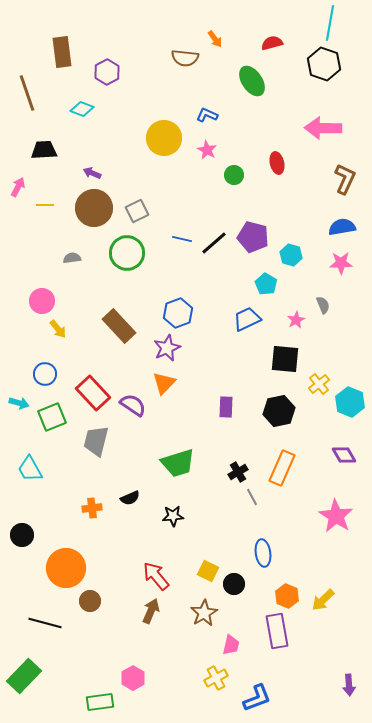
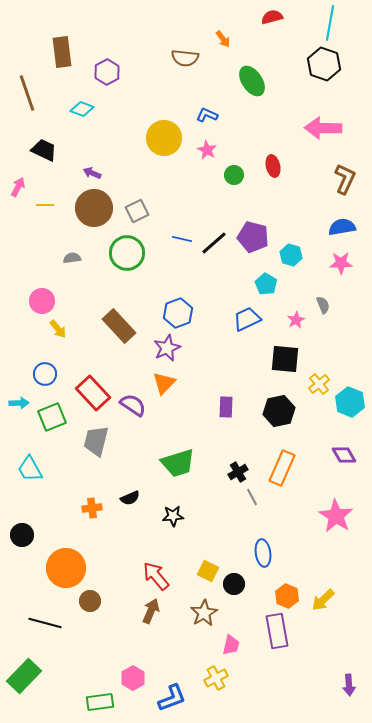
orange arrow at (215, 39): moved 8 px right
red semicircle at (272, 43): moved 26 px up
black trapezoid at (44, 150): rotated 28 degrees clockwise
red ellipse at (277, 163): moved 4 px left, 3 px down
cyan arrow at (19, 403): rotated 18 degrees counterclockwise
blue L-shape at (257, 698): moved 85 px left
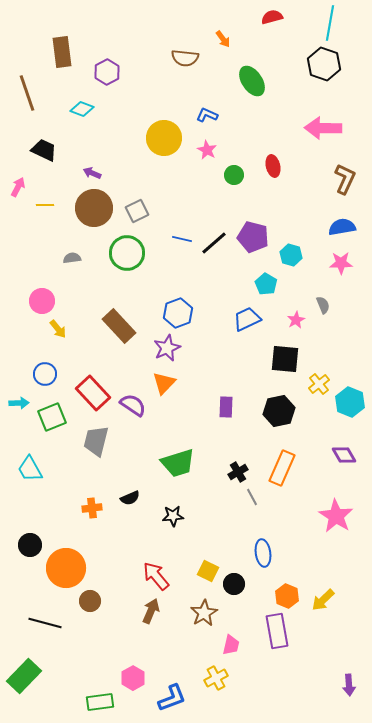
black circle at (22, 535): moved 8 px right, 10 px down
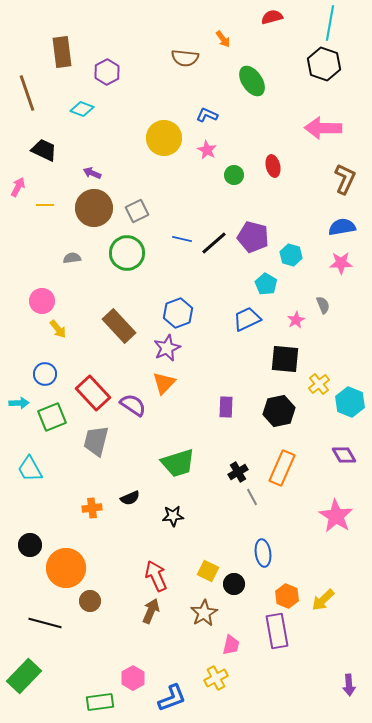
red arrow at (156, 576): rotated 16 degrees clockwise
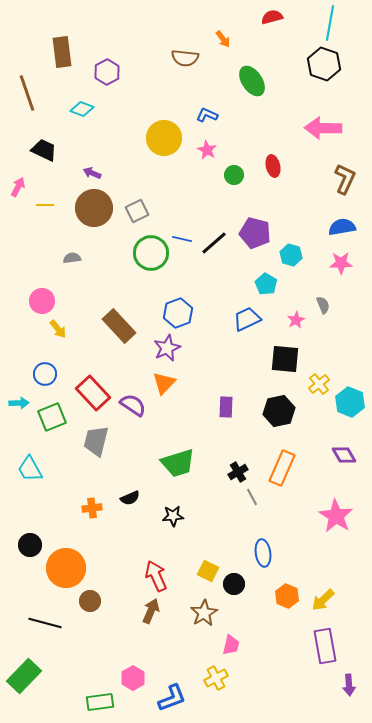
purple pentagon at (253, 237): moved 2 px right, 4 px up
green circle at (127, 253): moved 24 px right
purple rectangle at (277, 631): moved 48 px right, 15 px down
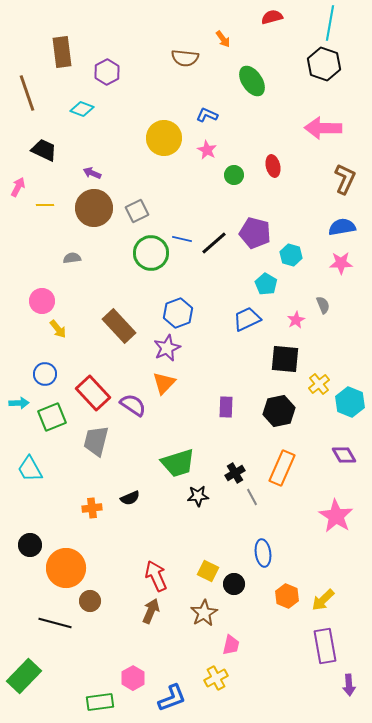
black cross at (238, 472): moved 3 px left, 1 px down
black star at (173, 516): moved 25 px right, 20 px up
black line at (45, 623): moved 10 px right
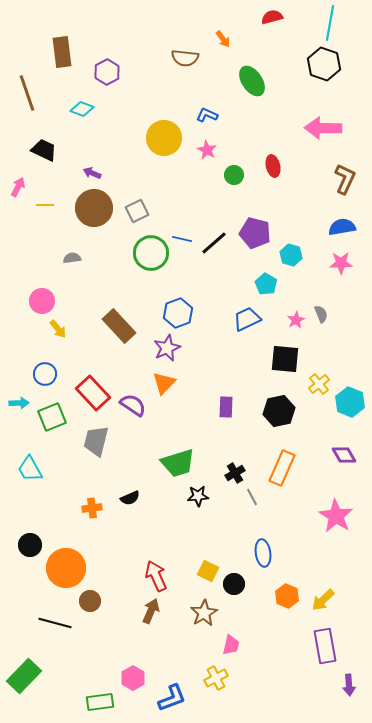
gray semicircle at (323, 305): moved 2 px left, 9 px down
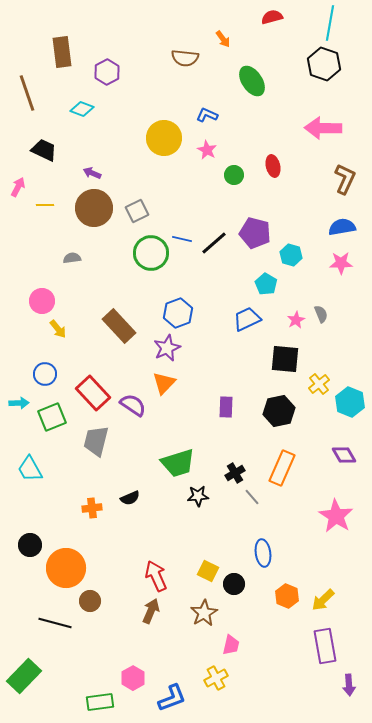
gray line at (252, 497): rotated 12 degrees counterclockwise
